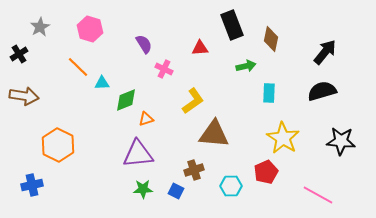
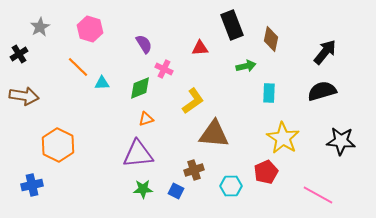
green diamond: moved 14 px right, 12 px up
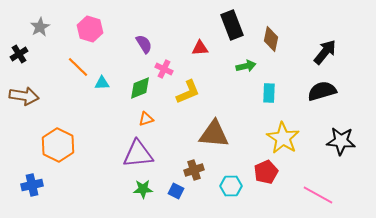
yellow L-shape: moved 5 px left, 9 px up; rotated 12 degrees clockwise
